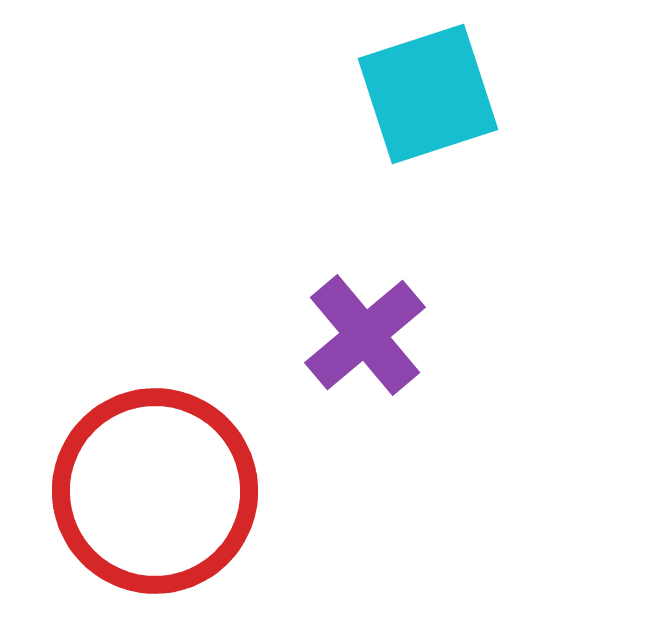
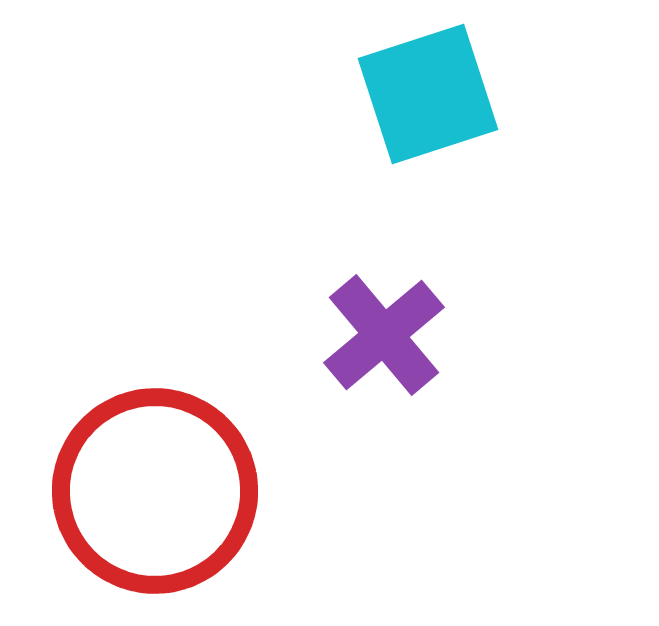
purple cross: moved 19 px right
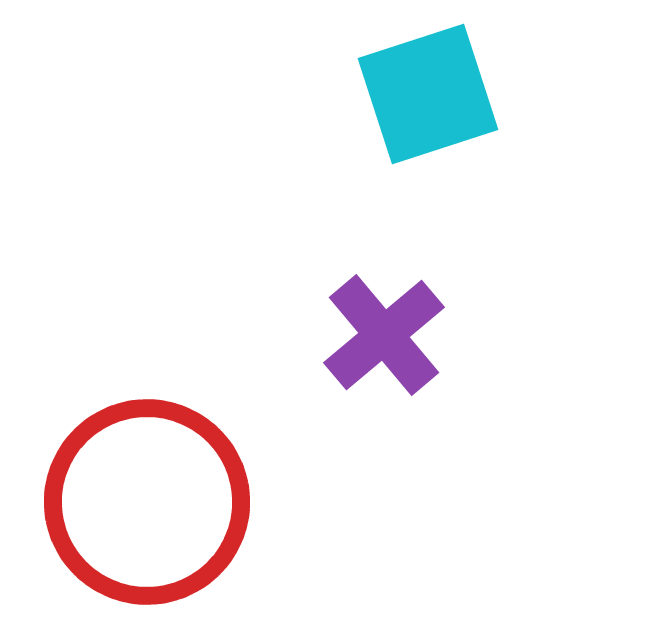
red circle: moved 8 px left, 11 px down
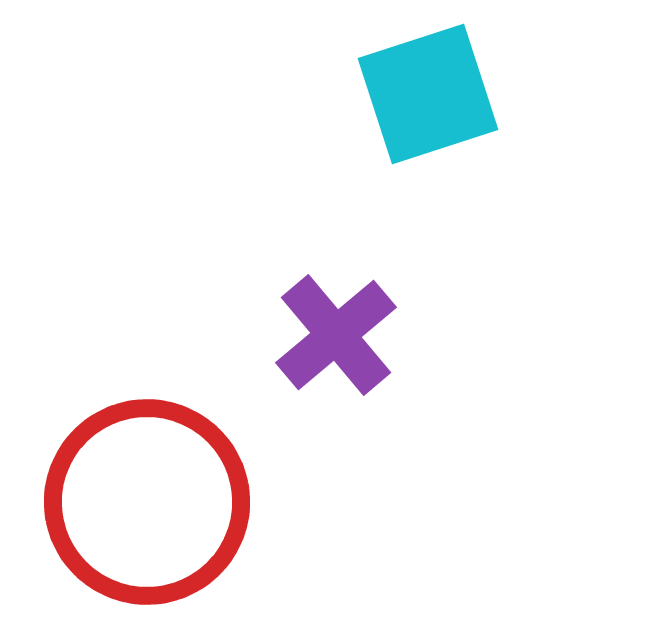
purple cross: moved 48 px left
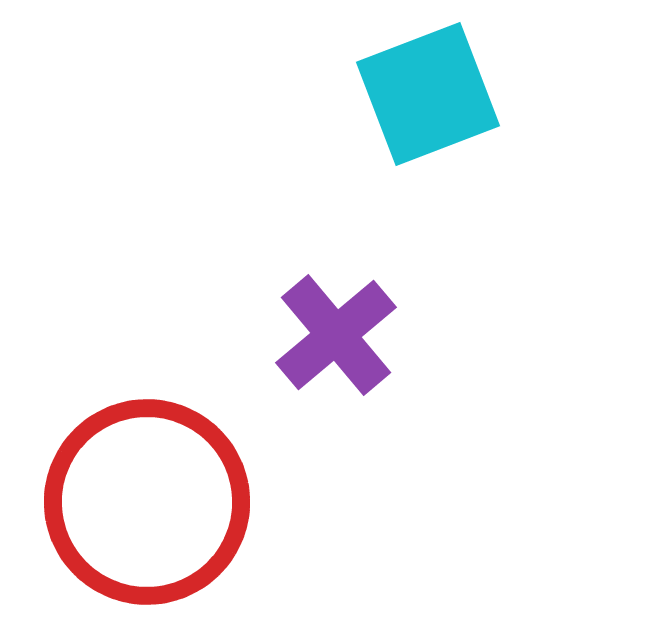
cyan square: rotated 3 degrees counterclockwise
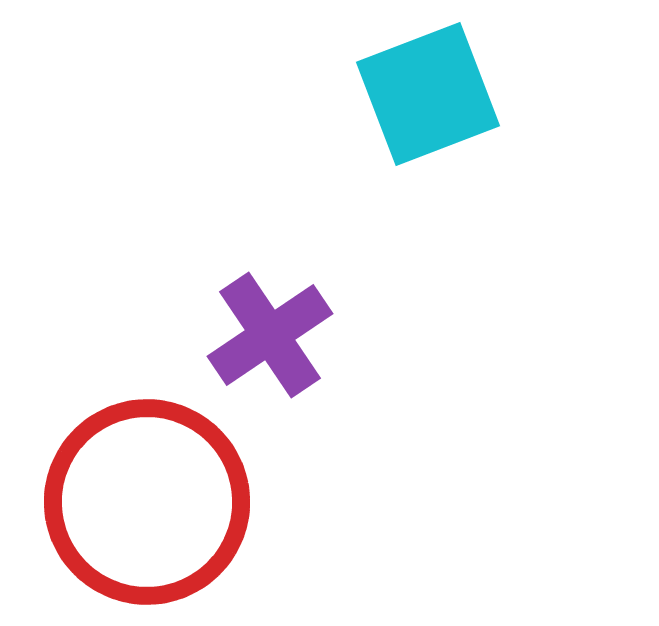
purple cross: moved 66 px left; rotated 6 degrees clockwise
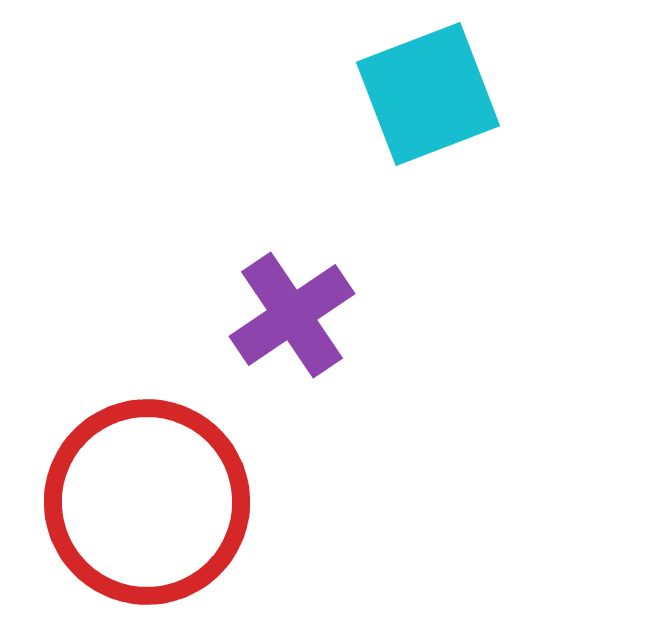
purple cross: moved 22 px right, 20 px up
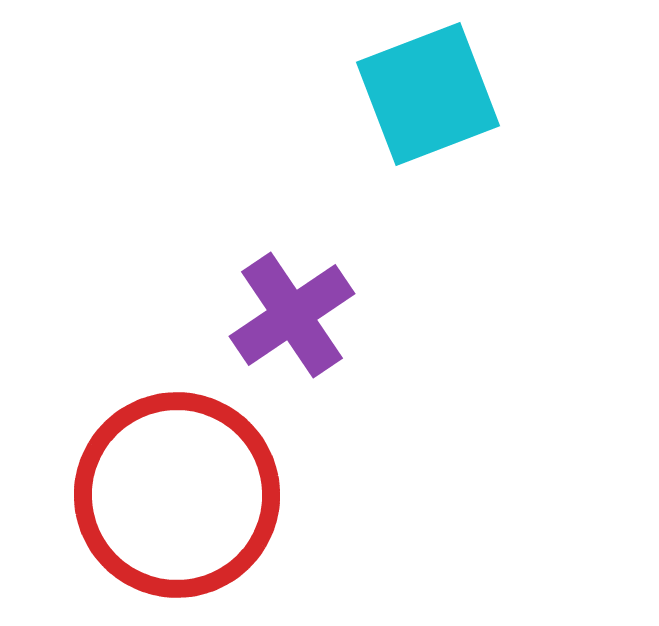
red circle: moved 30 px right, 7 px up
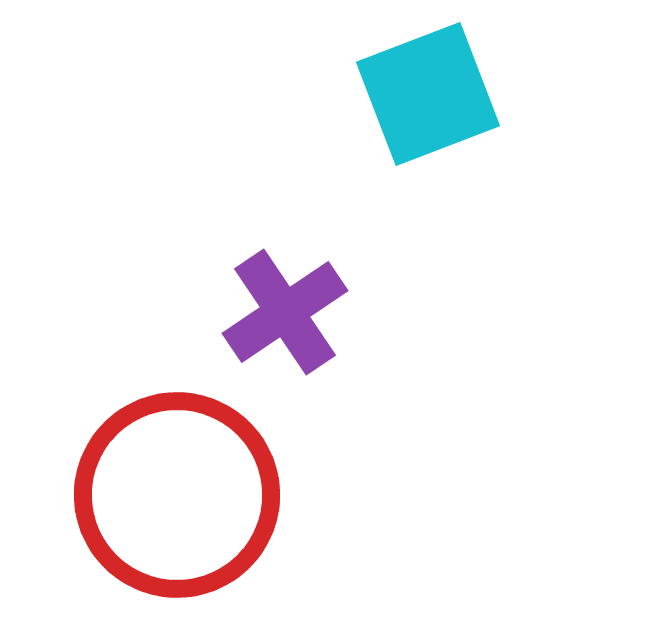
purple cross: moved 7 px left, 3 px up
